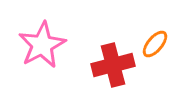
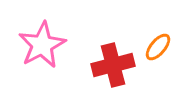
orange ellipse: moved 3 px right, 3 px down
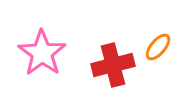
pink star: moved 8 px down; rotated 9 degrees counterclockwise
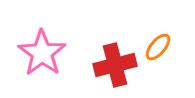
red cross: moved 2 px right
